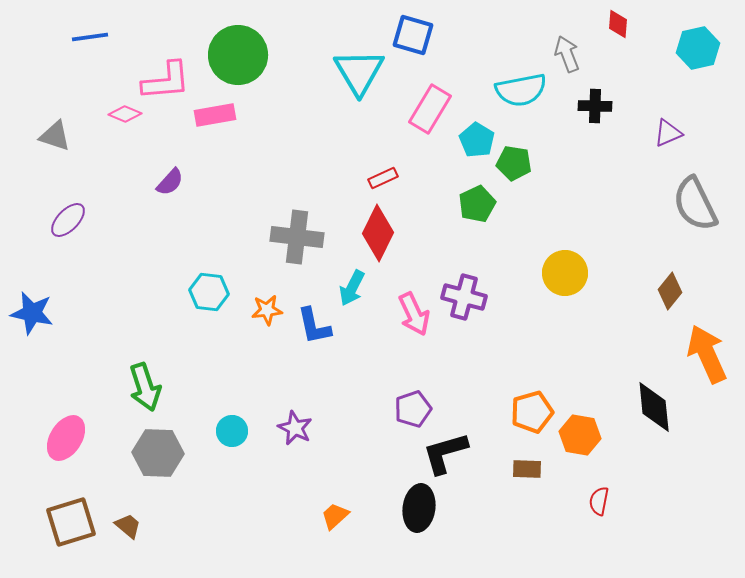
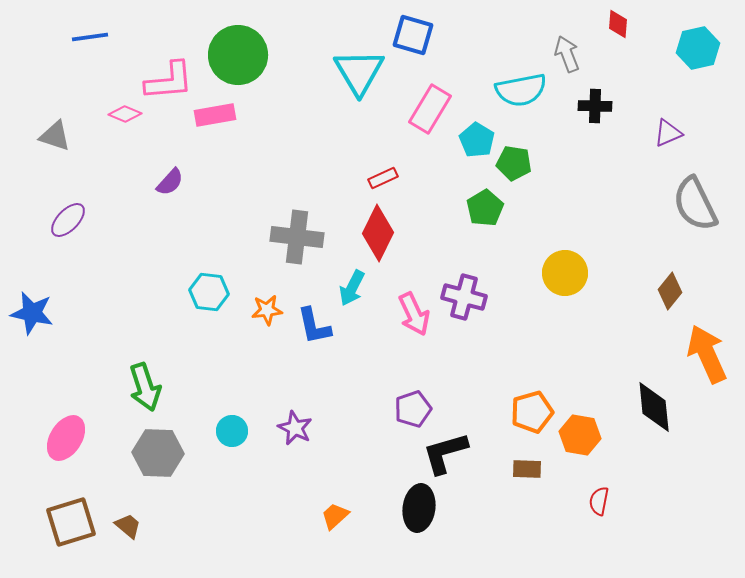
pink L-shape at (166, 81): moved 3 px right
green pentagon at (477, 204): moved 8 px right, 4 px down; rotated 6 degrees counterclockwise
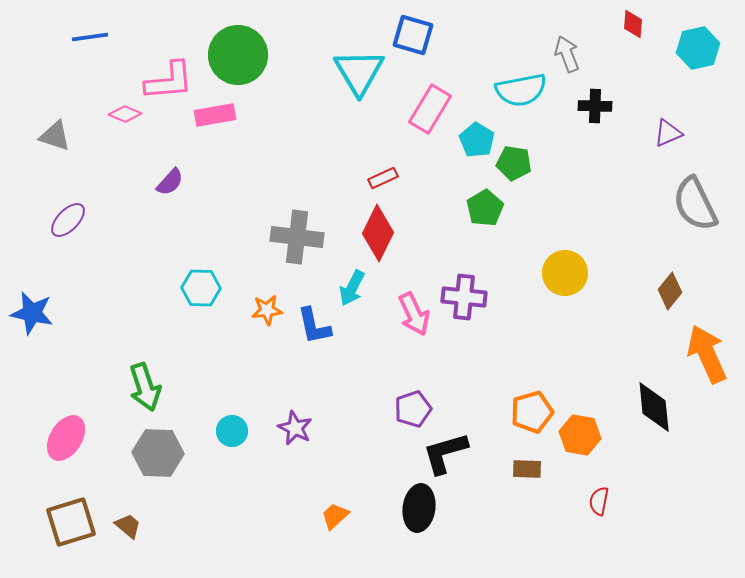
red diamond at (618, 24): moved 15 px right
cyan hexagon at (209, 292): moved 8 px left, 4 px up; rotated 6 degrees counterclockwise
purple cross at (464, 297): rotated 9 degrees counterclockwise
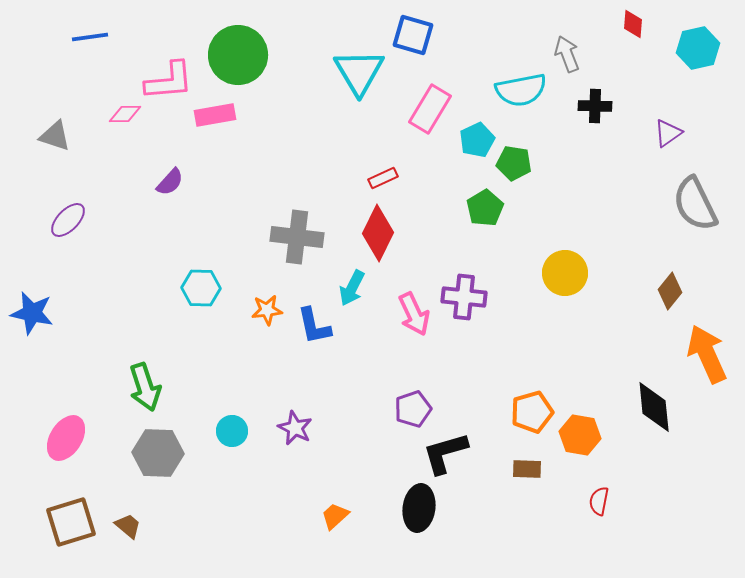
pink diamond at (125, 114): rotated 24 degrees counterclockwise
purple triangle at (668, 133): rotated 12 degrees counterclockwise
cyan pentagon at (477, 140): rotated 16 degrees clockwise
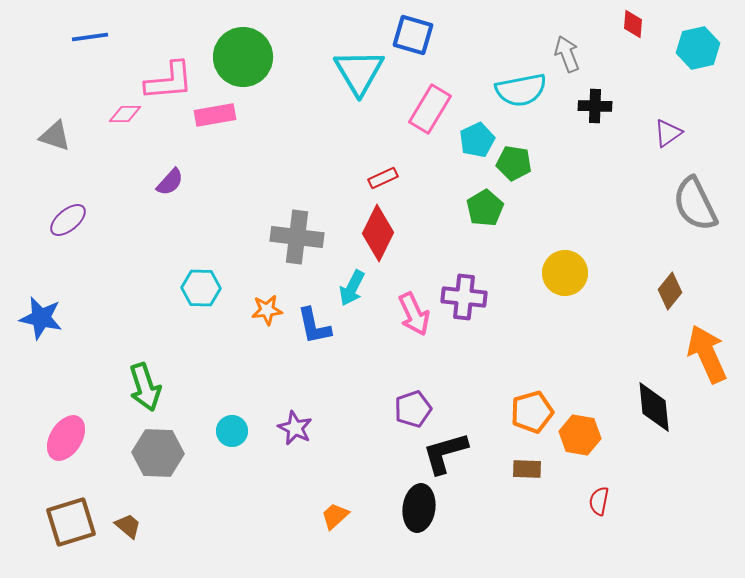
green circle at (238, 55): moved 5 px right, 2 px down
purple ellipse at (68, 220): rotated 6 degrees clockwise
blue star at (32, 313): moved 9 px right, 5 px down
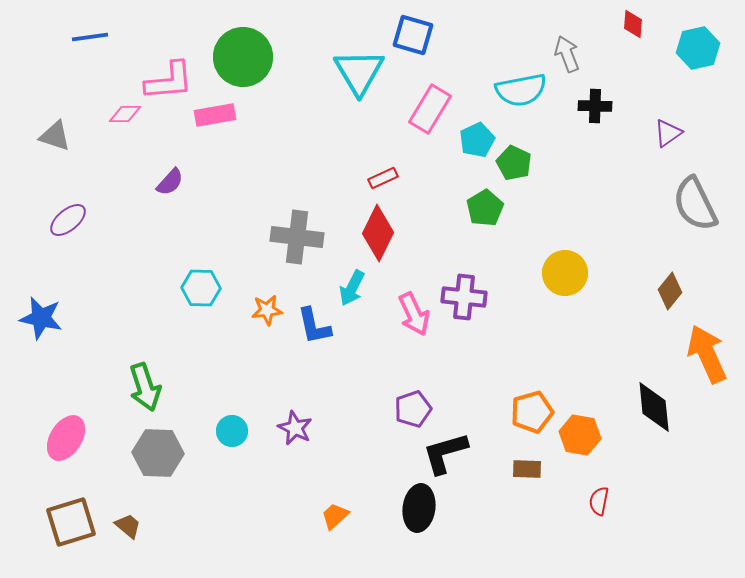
green pentagon at (514, 163): rotated 16 degrees clockwise
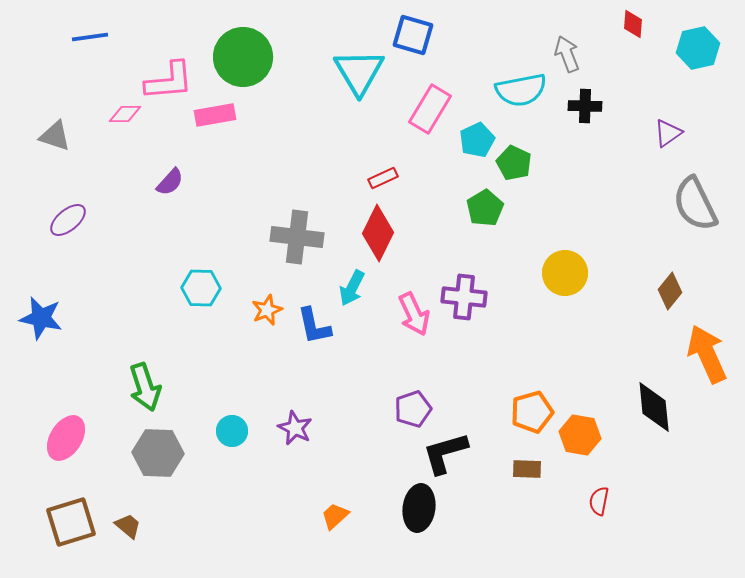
black cross at (595, 106): moved 10 px left
orange star at (267, 310): rotated 16 degrees counterclockwise
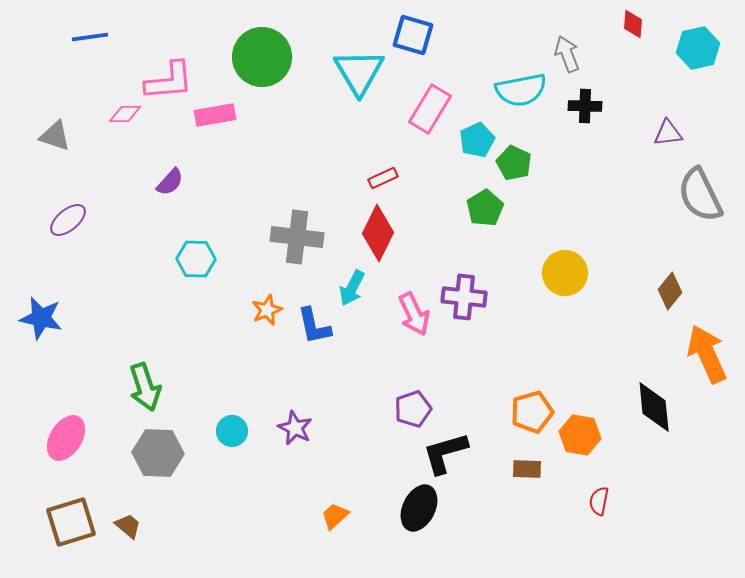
green circle at (243, 57): moved 19 px right
purple triangle at (668, 133): rotated 28 degrees clockwise
gray semicircle at (695, 204): moved 5 px right, 9 px up
cyan hexagon at (201, 288): moved 5 px left, 29 px up
black ellipse at (419, 508): rotated 18 degrees clockwise
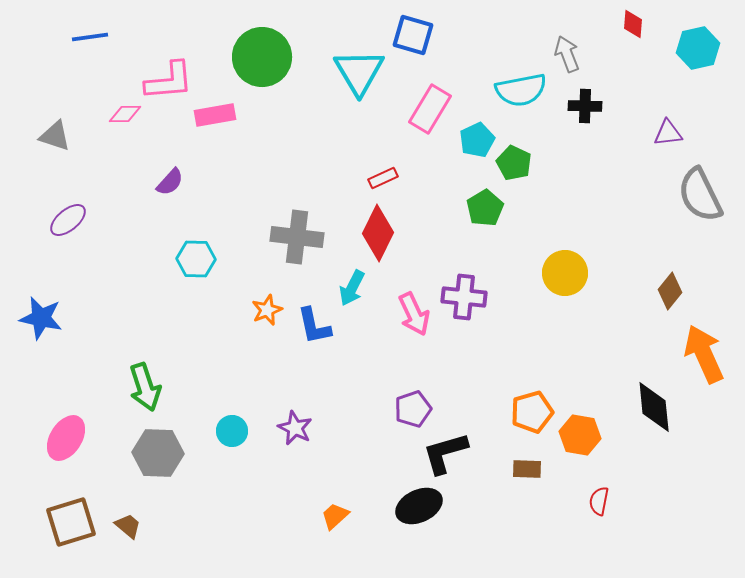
orange arrow at (707, 354): moved 3 px left
black ellipse at (419, 508): moved 2 px up; rotated 39 degrees clockwise
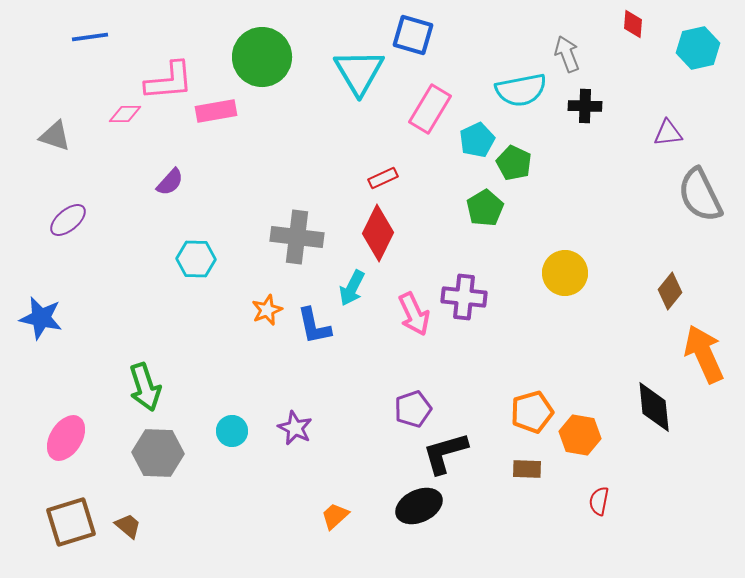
pink rectangle at (215, 115): moved 1 px right, 4 px up
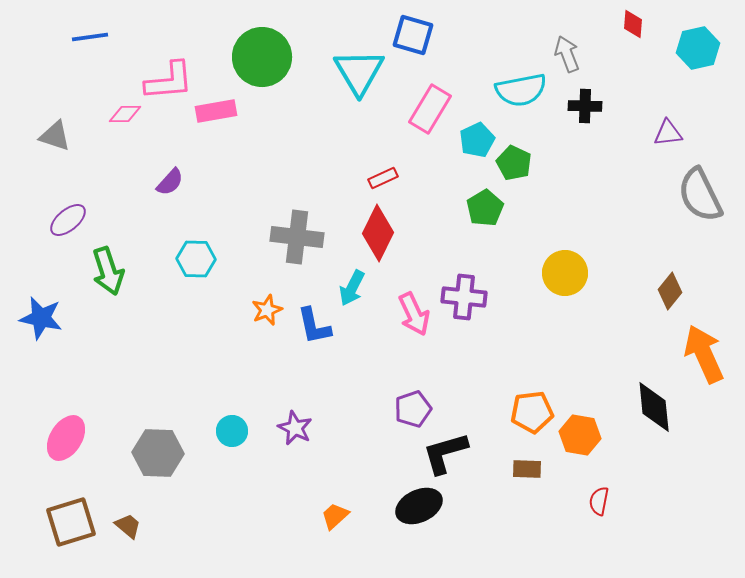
green arrow at (145, 387): moved 37 px left, 116 px up
orange pentagon at (532, 412): rotated 9 degrees clockwise
